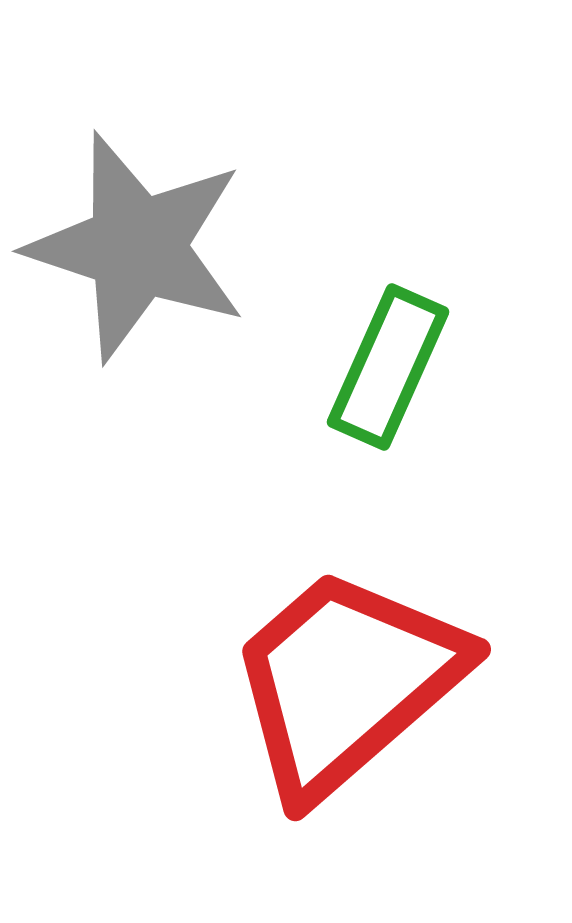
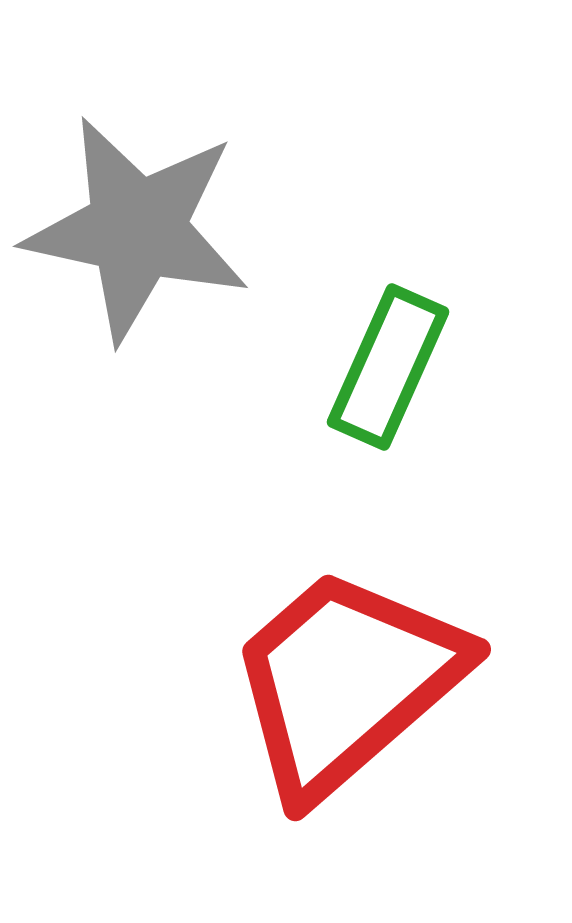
gray star: moved 18 px up; rotated 6 degrees counterclockwise
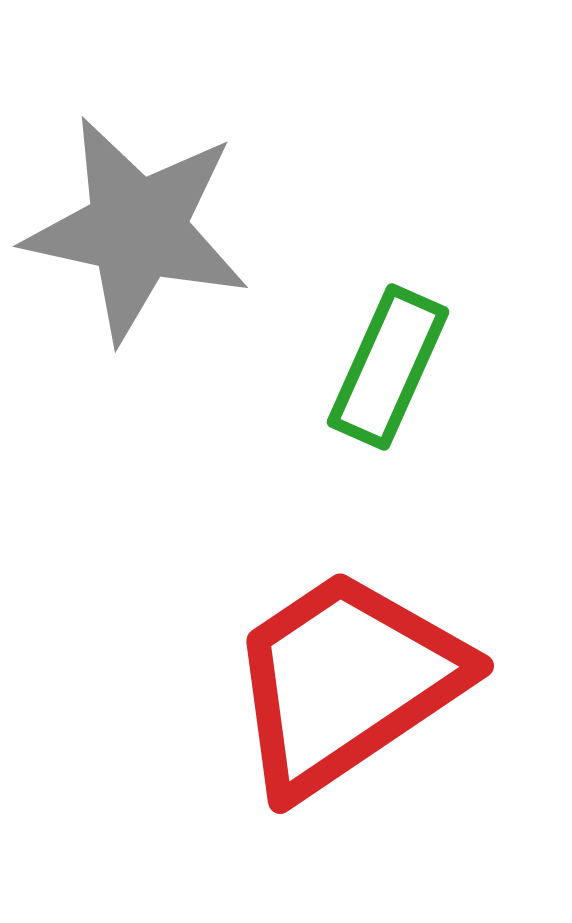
red trapezoid: rotated 7 degrees clockwise
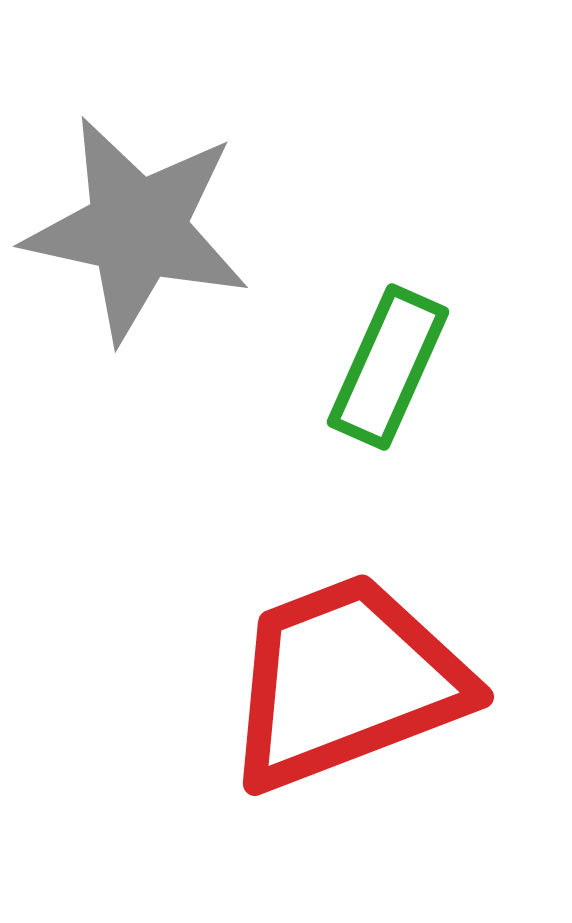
red trapezoid: rotated 13 degrees clockwise
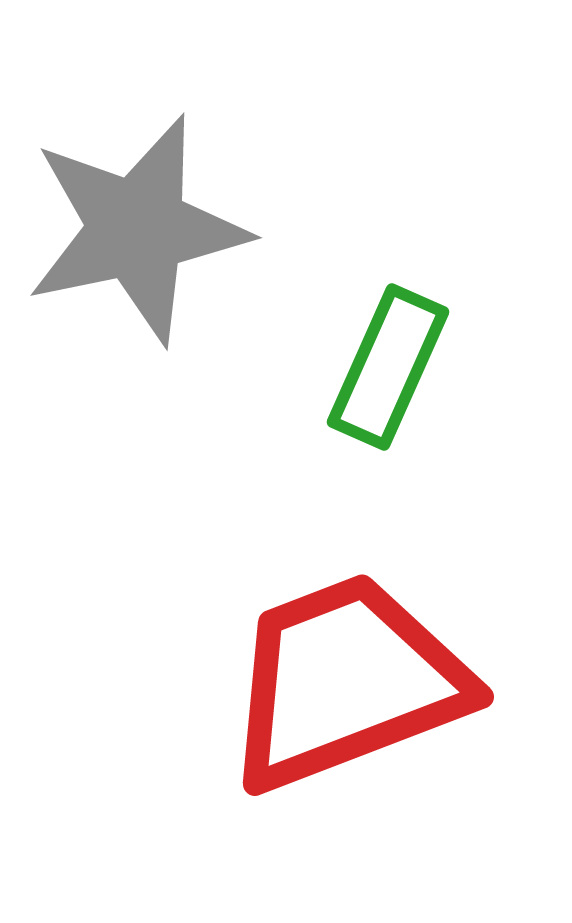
gray star: rotated 24 degrees counterclockwise
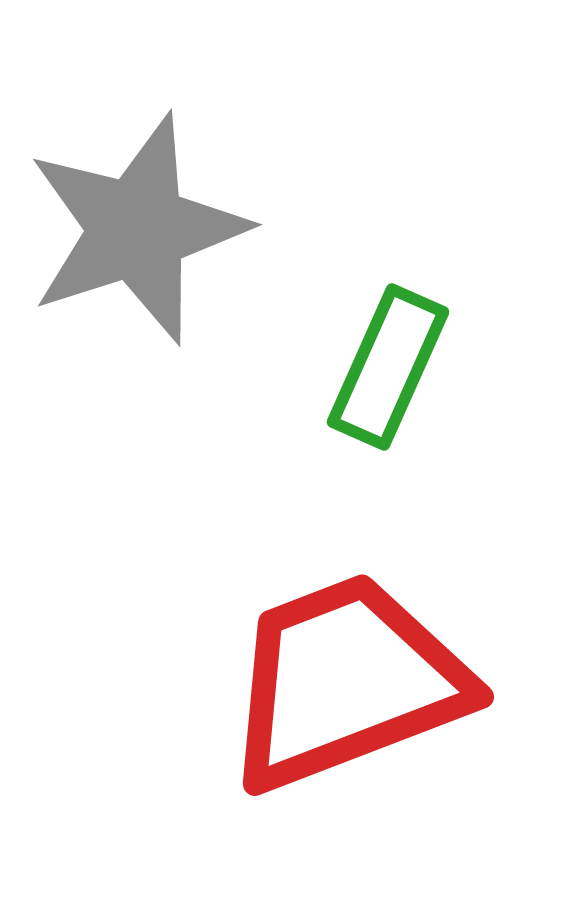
gray star: rotated 6 degrees counterclockwise
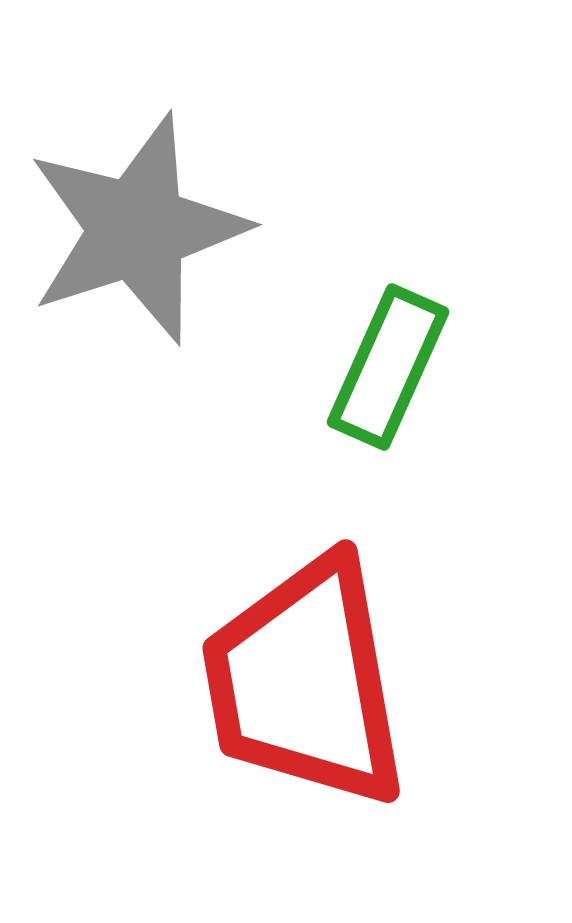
red trapezoid: moved 41 px left; rotated 79 degrees counterclockwise
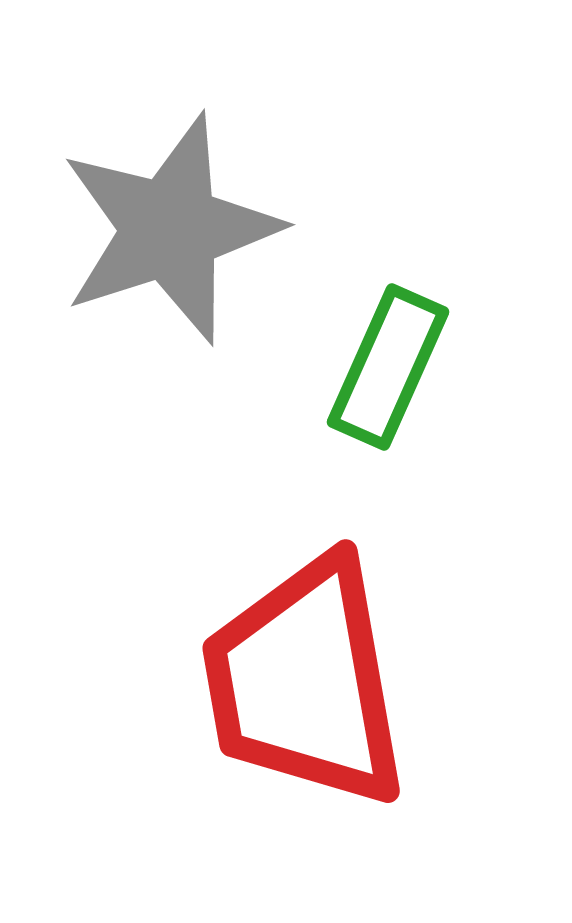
gray star: moved 33 px right
